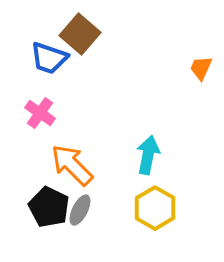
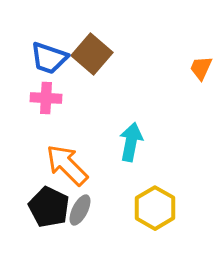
brown square: moved 12 px right, 20 px down
pink cross: moved 6 px right, 15 px up; rotated 32 degrees counterclockwise
cyan arrow: moved 17 px left, 13 px up
orange arrow: moved 5 px left
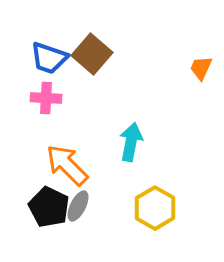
gray ellipse: moved 2 px left, 4 px up
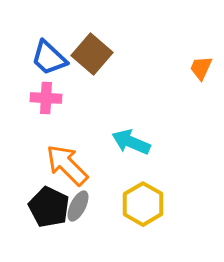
blue trapezoid: rotated 24 degrees clockwise
cyan arrow: rotated 78 degrees counterclockwise
yellow hexagon: moved 12 px left, 4 px up
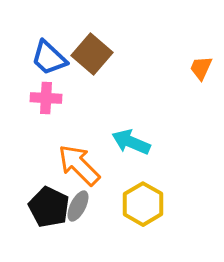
orange arrow: moved 12 px right
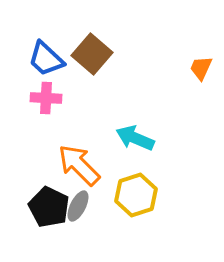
blue trapezoid: moved 3 px left, 1 px down
cyan arrow: moved 4 px right, 4 px up
yellow hexagon: moved 7 px left, 9 px up; rotated 12 degrees clockwise
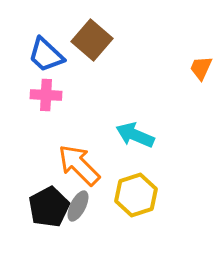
brown square: moved 14 px up
blue trapezoid: moved 4 px up
pink cross: moved 3 px up
cyan arrow: moved 3 px up
black pentagon: rotated 18 degrees clockwise
